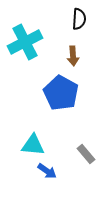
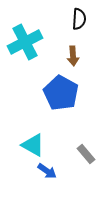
cyan triangle: rotated 25 degrees clockwise
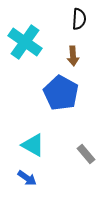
cyan cross: rotated 28 degrees counterclockwise
blue arrow: moved 20 px left, 7 px down
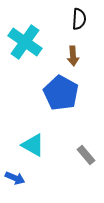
gray rectangle: moved 1 px down
blue arrow: moved 12 px left; rotated 12 degrees counterclockwise
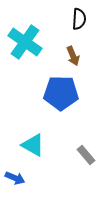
brown arrow: rotated 18 degrees counterclockwise
blue pentagon: rotated 28 degrees counterclockwise
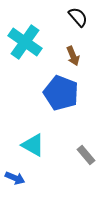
black semicircle: moved 1 px left, 2 px up; rotated 45 degrees counterclockwise
blue pentagon: rotated 20 degrees clockwise
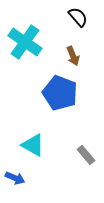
blue pentagon: moved 1 px left
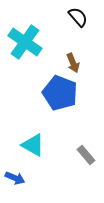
brown arrow: moved 7 px down
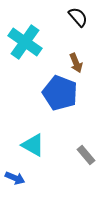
brown arrow: moved 3 px right
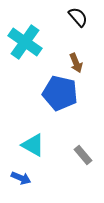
blue pentagon: rotated 8 degrees counterclockwise
gray rectangle: moved 3 px left
blue arrow: moved 6 px right
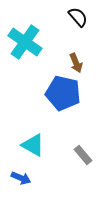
blue pentagon: moved 3 px right
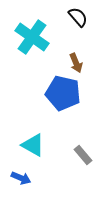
cyan cross: moved 7 px right, 5 px up
